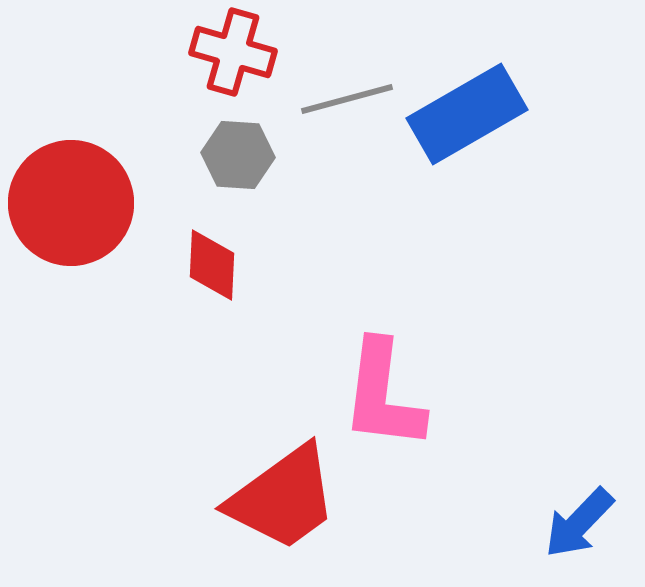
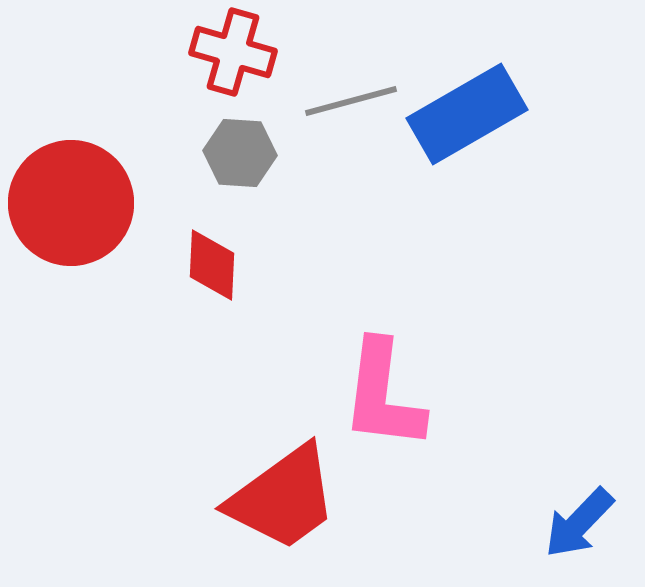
gray line: moved 4 px right, 2 px down
gray hexagon: moved 2 px right, 2 px up
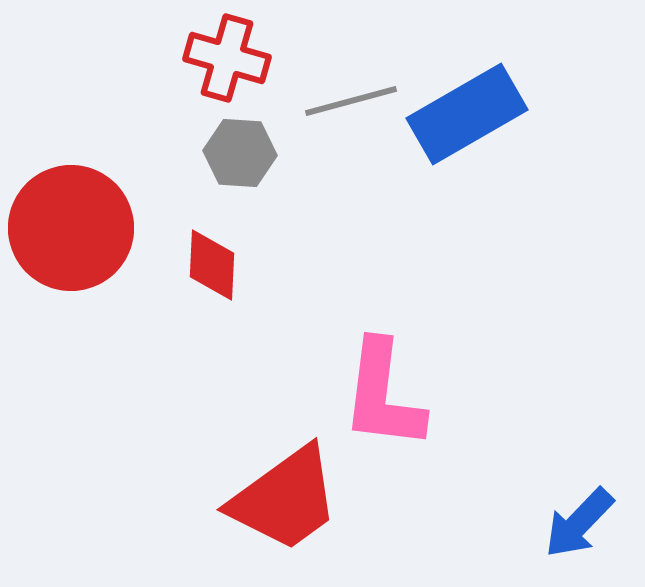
red cross: moved 6 px left, 6 px down
red circle: moved 25 px down
red trapezoid: moved 2 px right, 1 px down
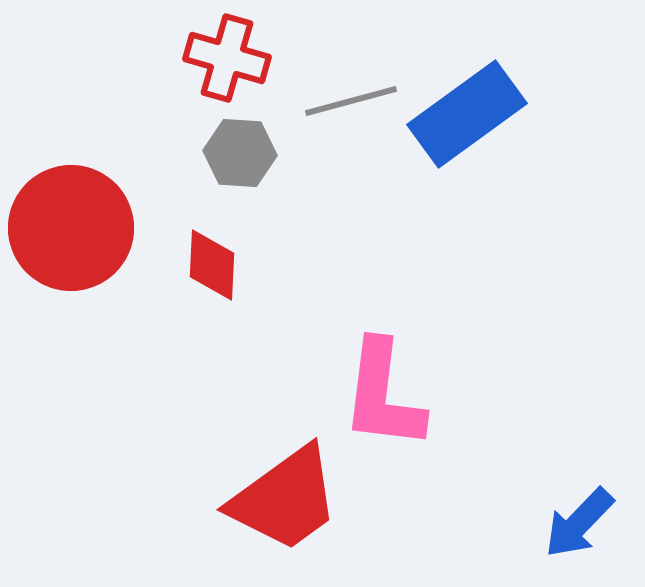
blue rectangle: rotated 6 degrees counterclockwise
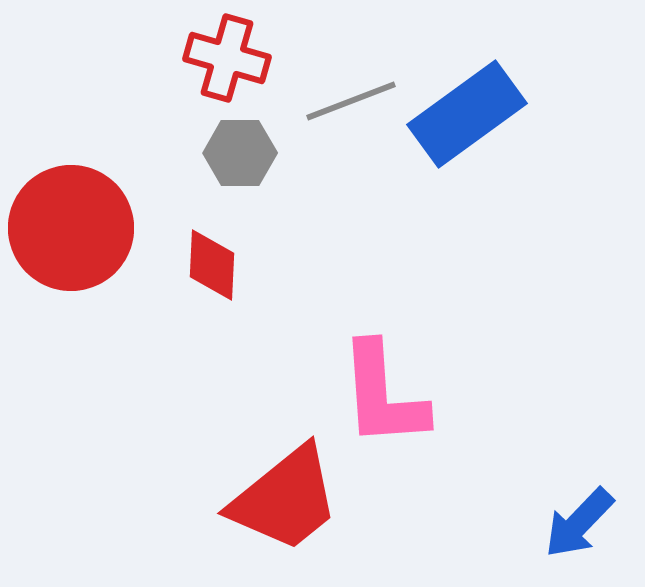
gray line: rotated 6 degrees counterclockwise
gray hexagon: rotated 4 degrees counterclockwise
pink L-shape: rotated 11 degrees counterclockwise
red trapezoid: rotated 3 degrees counterclockwise
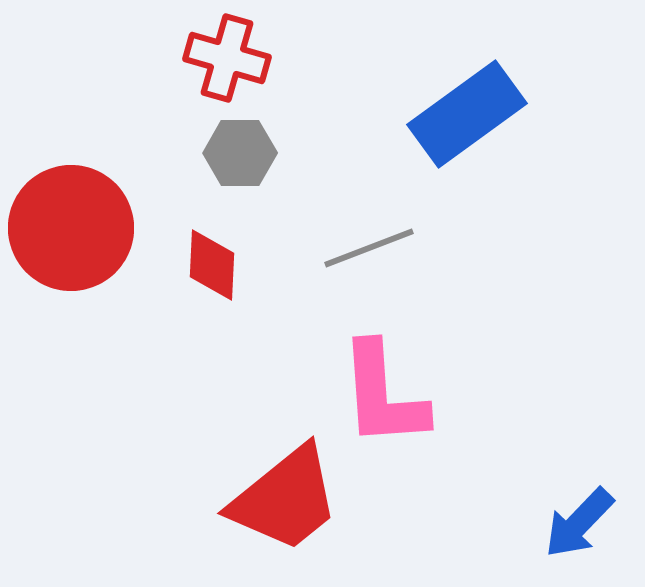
gray line: moved 18 px right, 147 px down
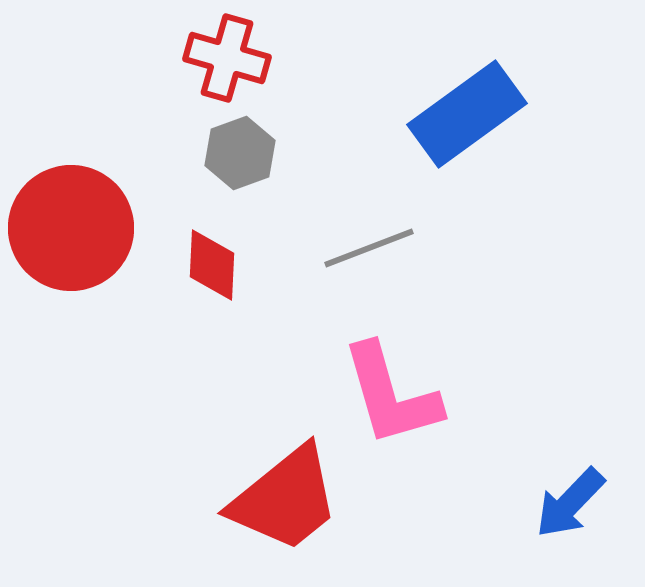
gray hexagon: rotated 20 degrees counterclockwise
pink L-shape: moved 8 px right; rotated 12 degrees counterclockwise
blue arrow: moved 9 px left, 20 px up
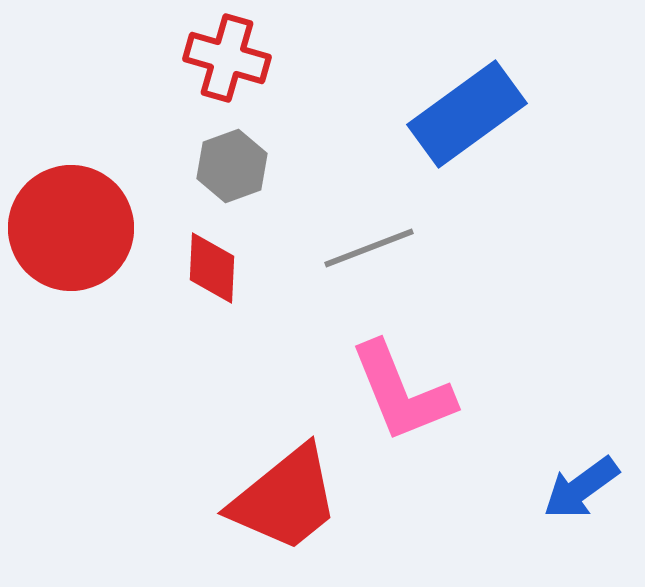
gray hexagon: moved 8 px left, 13 px down
red diamond: moved 3 px down
pink L-shape: moved 11 px right, 3 px up; rotated 6 degrees counterclockwise
blue arrow: moved 11 px right, 15 px up; rotated 10 degrees clockwise
